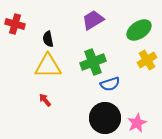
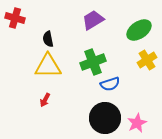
red cross: moved 6 px up
red arrow: rotated 112 degrees counterclockwise
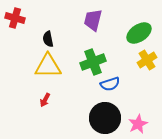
purple trapezoid: rotated 45 degrees counterclockwise
green ellipse: moved 3 px down
pink star: moved 1 px right, 1 px down
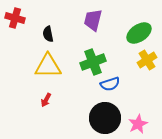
black semicircle: moved 5 px up
red arrow: moved 1 px right
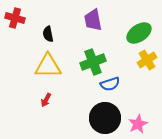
purple trapezoid: rotated 25 degrees counterclockwise
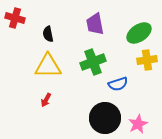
purple trapezoid: moved 2 px right, 4 px down
yellow cross: rotated 24 degrees clockwise
blue semicircle: moved 8 px right
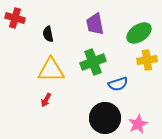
yellow triangle: moved 3 px right, 4 px down
